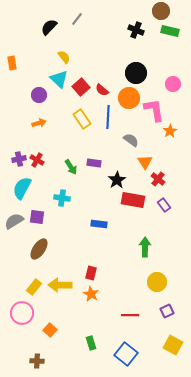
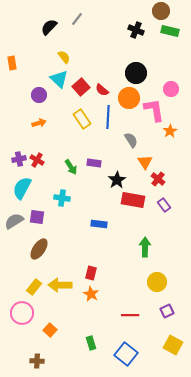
pink circle at (173, 84): moved 2 px left, 5 px down
gray semicircle at (131, 140): rotated 21 degrees clockwise
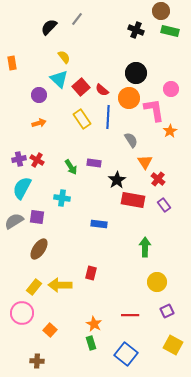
orange star at (91, 294): moved 3 px right, 30 px down
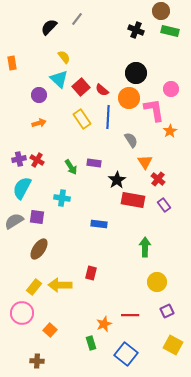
orange star at (94, 324): moved 10 px right; rotated 21 degrees clockwise
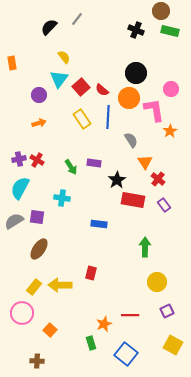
cyan triangle at (59, 79): rotated 24 degrees clockwise
cyan semicircle at (22, 188): moved 2 px left
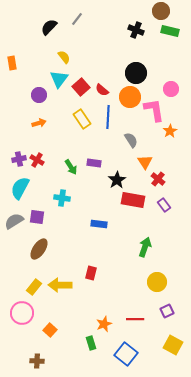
orange circle at (129, 98): moved 1 px right, 1 px up
green arrow at (145, 247): rotated 18 degrees clockwise
red line at (130, 315): moved 5 px right, 4 px down
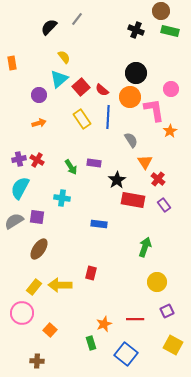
cyan triangle at (59, 79): rotated 12 degrees clockwise
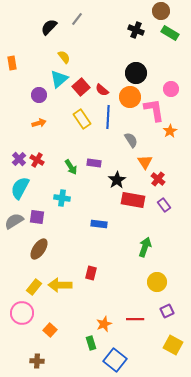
green rectangle at (170, 31): moved 2 px down; rotated 18 degrees clockwise
purple cross at (19, 159): rotated 32 degrees counterclockwise
blue square at (126, 354): moved 11 px left, 6 px down
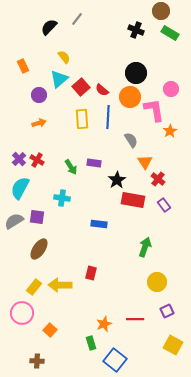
orange rectangle at (12, 63): moved 11 px right, 3 px down; rotated 16 degrees counterclockwise
yellow rectangle at (82, 119): rotated 30 degrees clockwise
